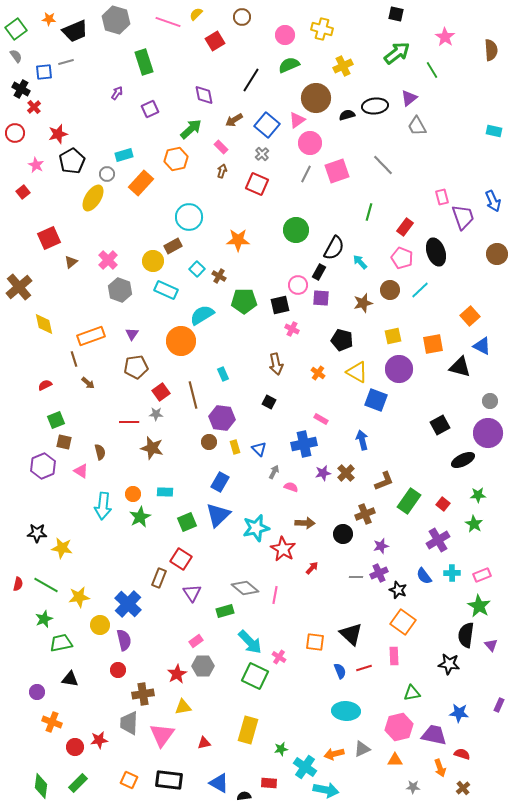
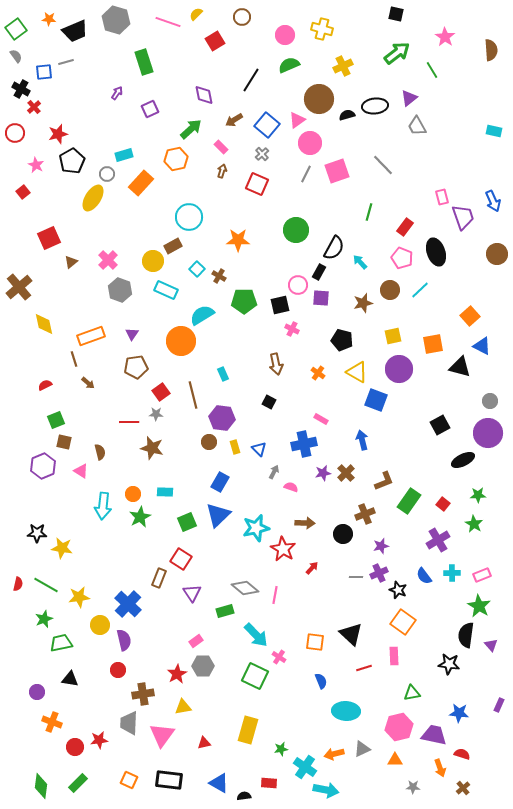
brown circle at (316, 98): moved 3 px right, 1 px down
cyan arrow at (250, 642): moved 6 px right, 7 px up
blue semicircle at (340, 671): moved 19 px left, 10 px down
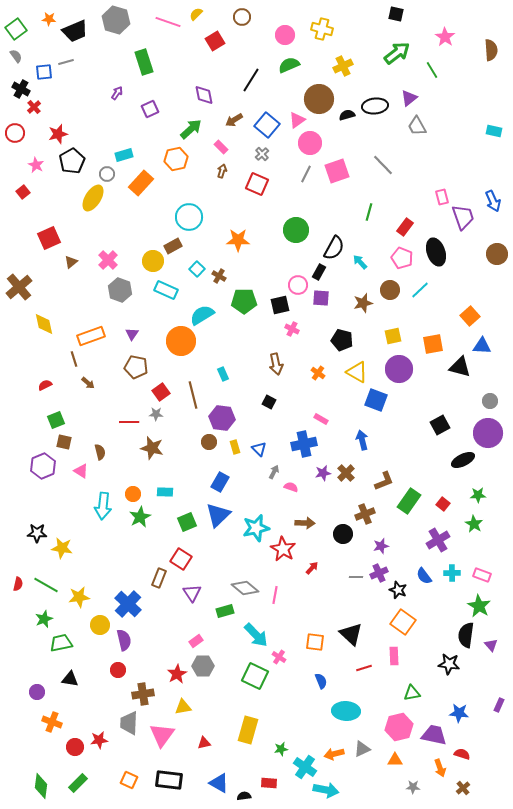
blue triangle at (482, 346): rotated 24 degrees counterclockwise
brown pentagon at (136, 367): rotated 20 degrees clockwise
pink rectangle at (482, 575): rotated 42 degrees clockwise
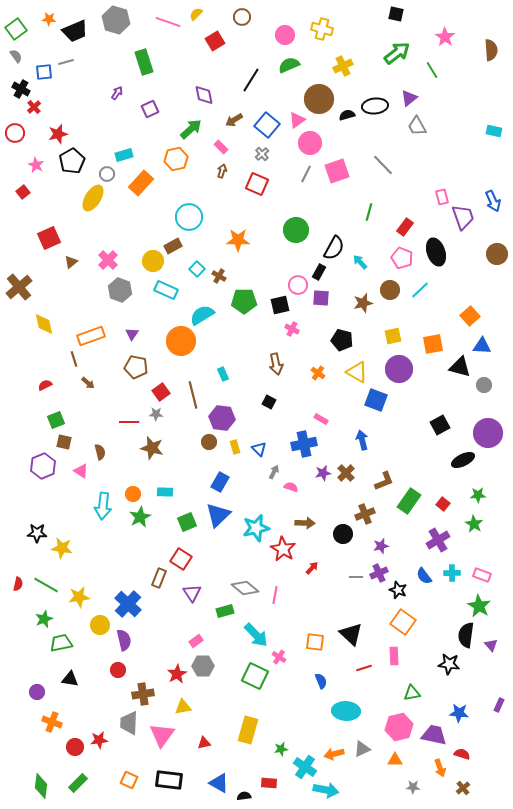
gray circle at (490, 401): moved 6 px left, 16 px up
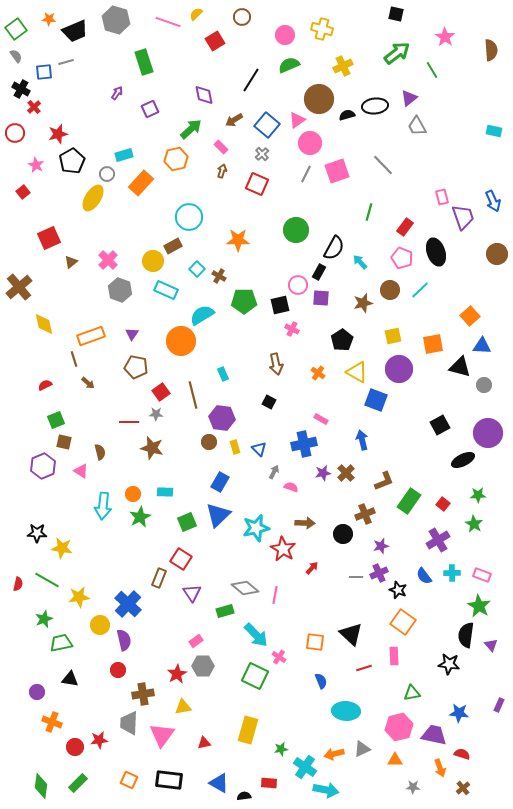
black pentagon at (342, 340): rotated 25 degrees clockwise
green line at (46, 585): moved 1 px right, 5 px up
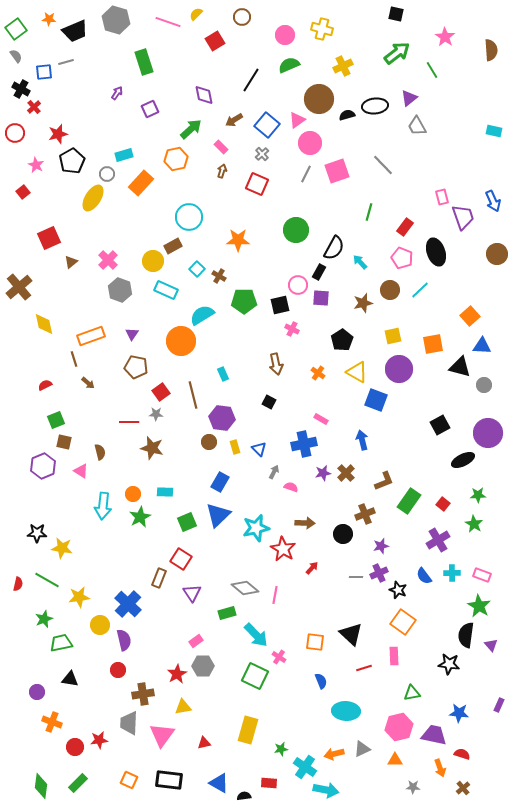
green rectangle at (225, 611): moved 2 px right, 2 px down
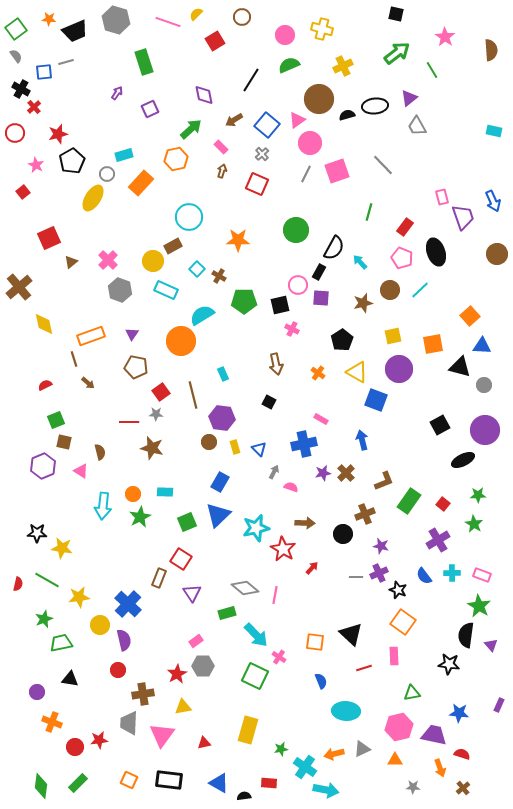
purple circle at (488, 433): moved 3 px left, 3 px up
purple star at (381, 546): rotated 28 degrees clockwise
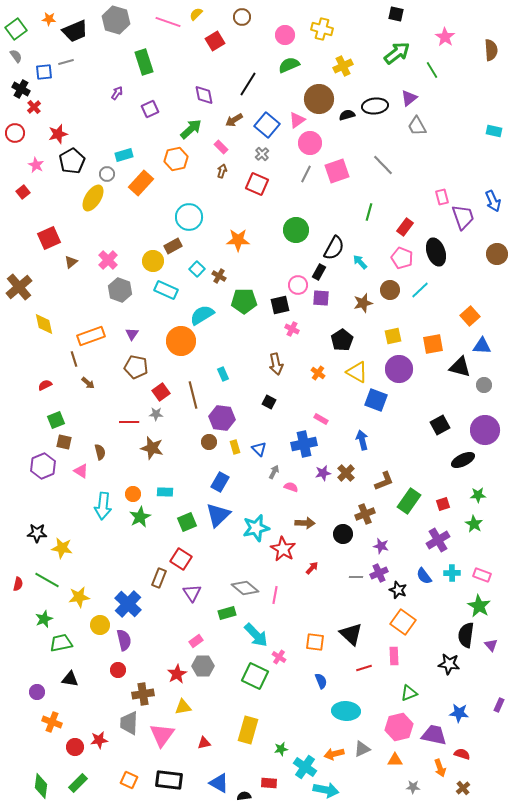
black line at (251, 80): moved 3 px left, 4 px down
red square at (443, 504): rotated 32 degrees clockwise
green triangle at (412, 693): moved 3 px left; rotated 12 degrees counterclockwise
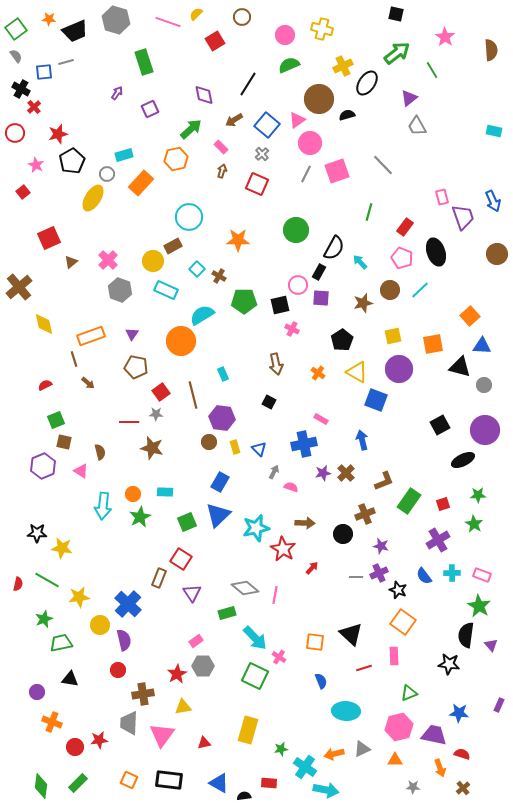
black ellipse at (375, 106): moved 8 px left, 23 px up; rotated 50 degrees counterclockwise
cyan arrow at (256, 635): moved 1 px left, 3 px down
